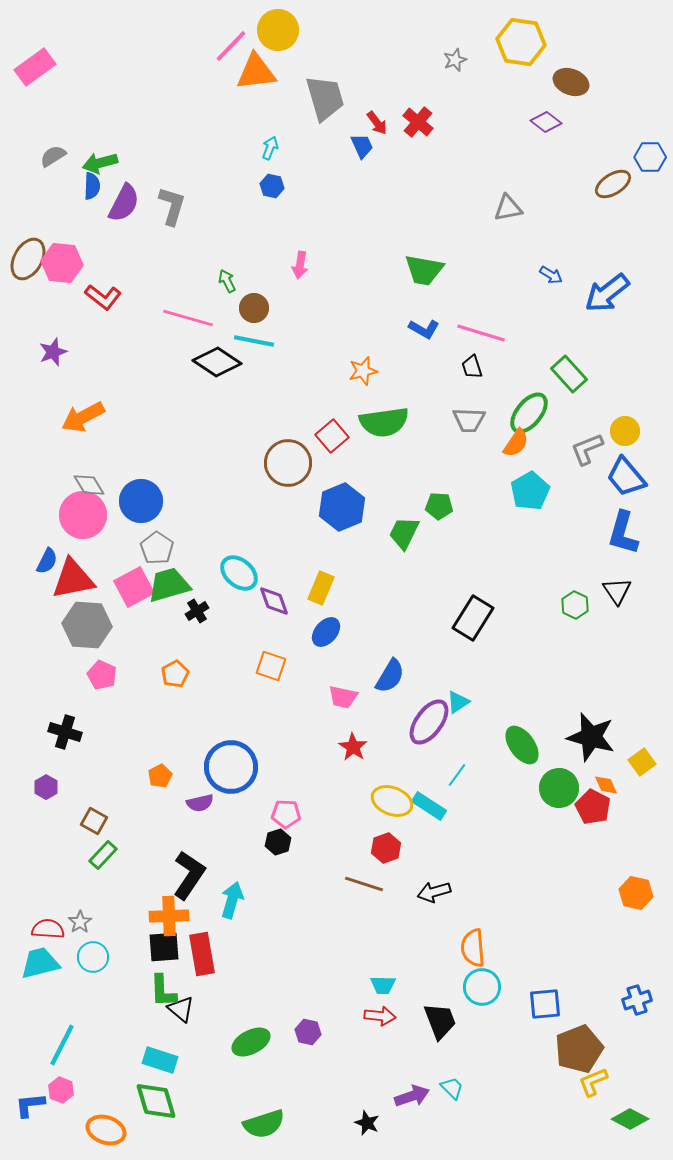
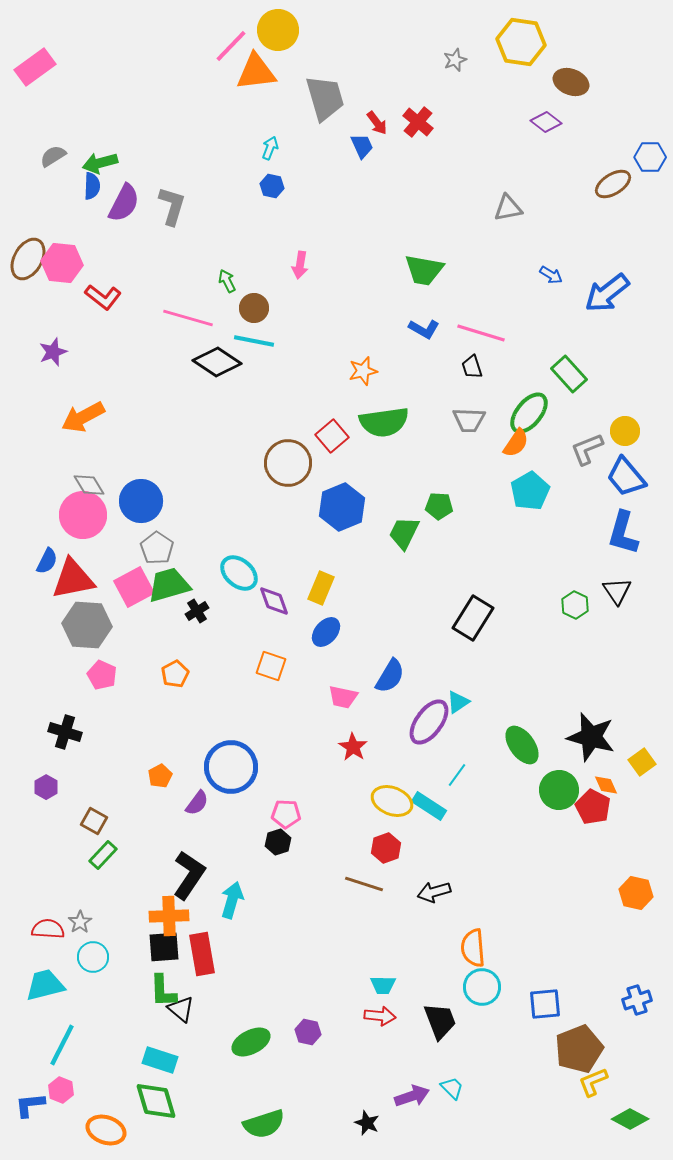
green circle at (559, 788): moved 2 px down
purple semicircle at (200, 803): moved 3 px left; rotated 40 degrees counterclockwise
cyan trapezoid at (40, 963): moved 5 px right, 22 px down
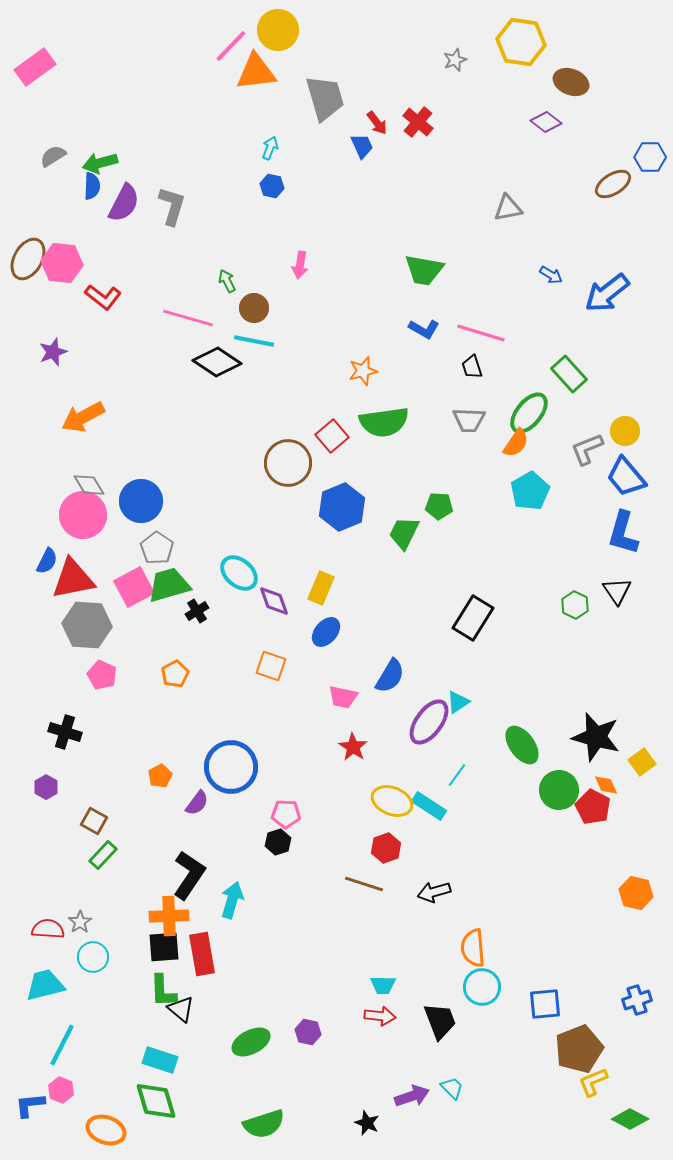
black star at (591, 737): moved 5 px right
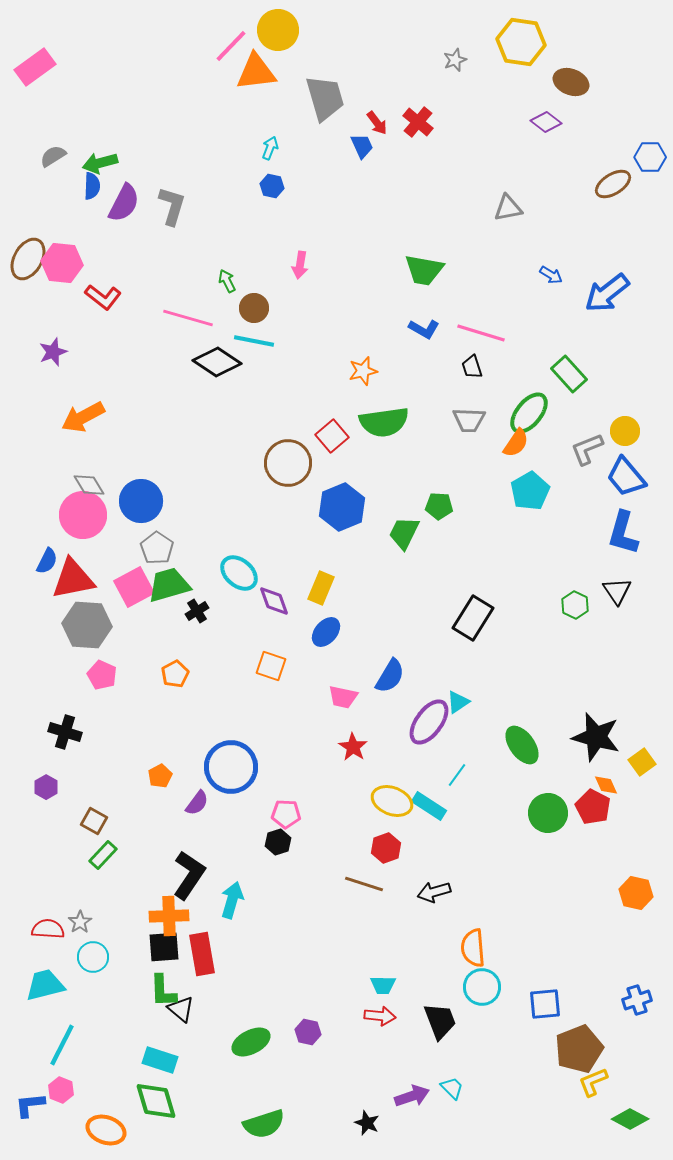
green circle at (559, 790): moved 11 px left, 23 px down
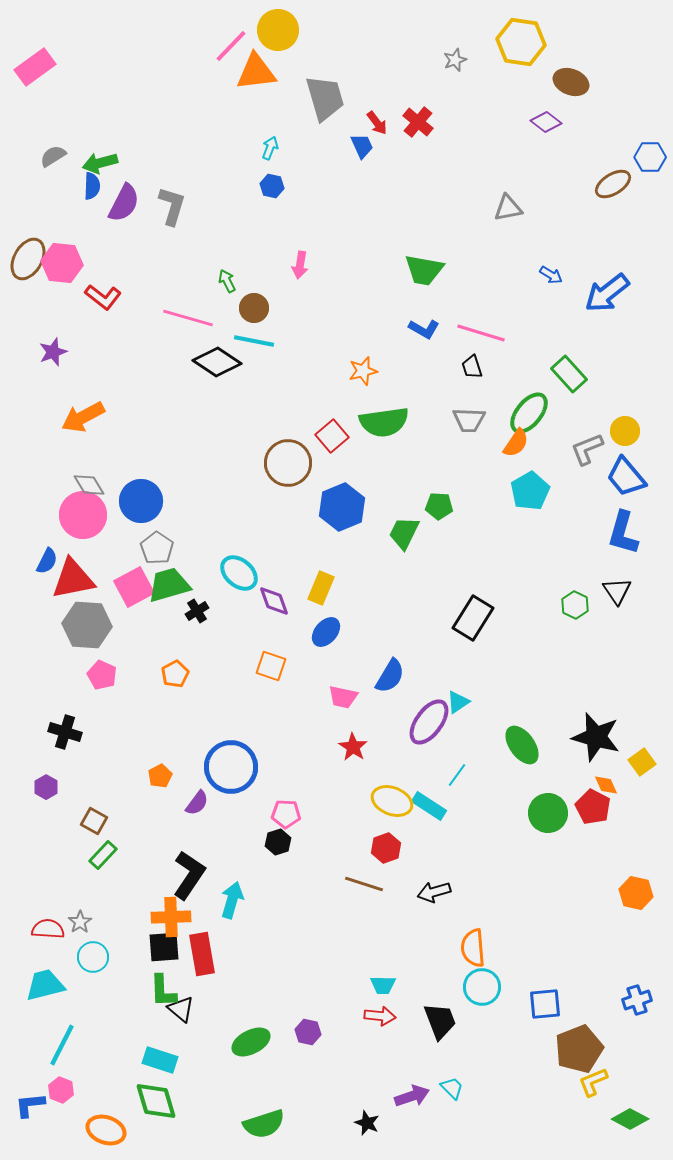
orange cross at (169, 916): moved 2 px right, 1 px down
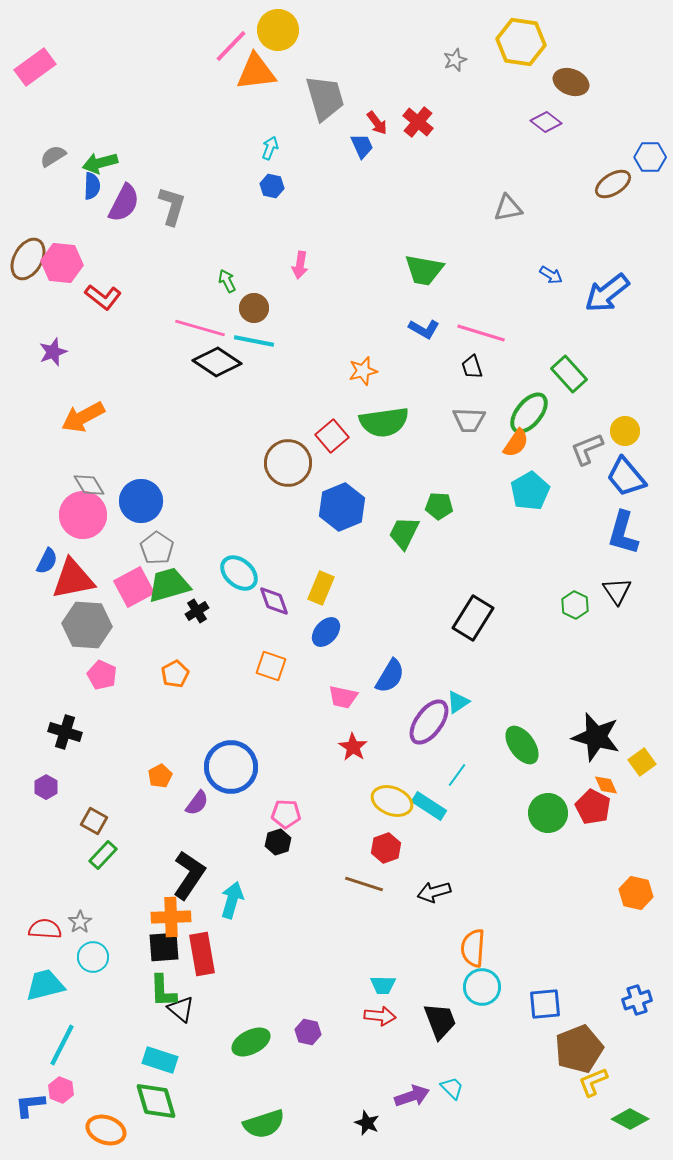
pink line at (188, 318): moved 12 px right, 10 px down
red semicircle at (48, 929): moved 3 px left
orange semicircle at (473, 948): rotated 9 degrees clockwise
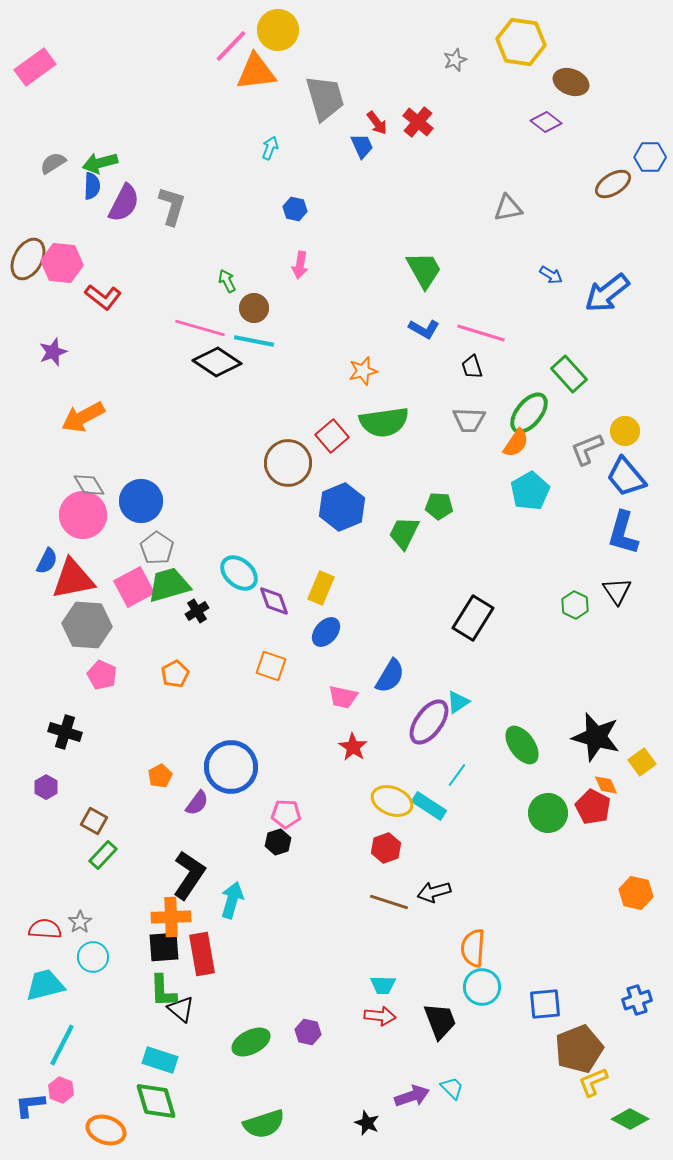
gray semicircle at (53, 156): moved 7 px down
blue hexagon at (272, 186): moved 23 px right, 23 px down
green trapezoid at (424, 270): rotated 129 degrees counterclockwise
brown line at (364, 884): moved 25 px right, 18 px down
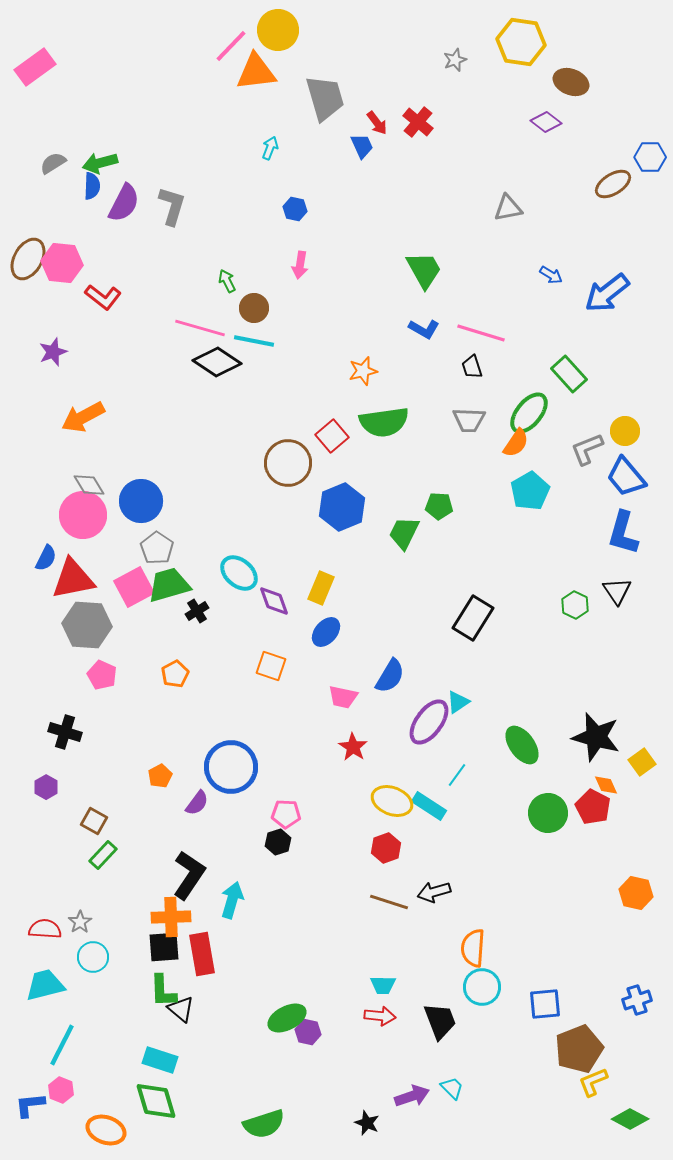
blue semicircle at (47, 561): moved 1 px left, 3 px up
green ellipse at (251, 1042): moved 36 px right, 24 px up
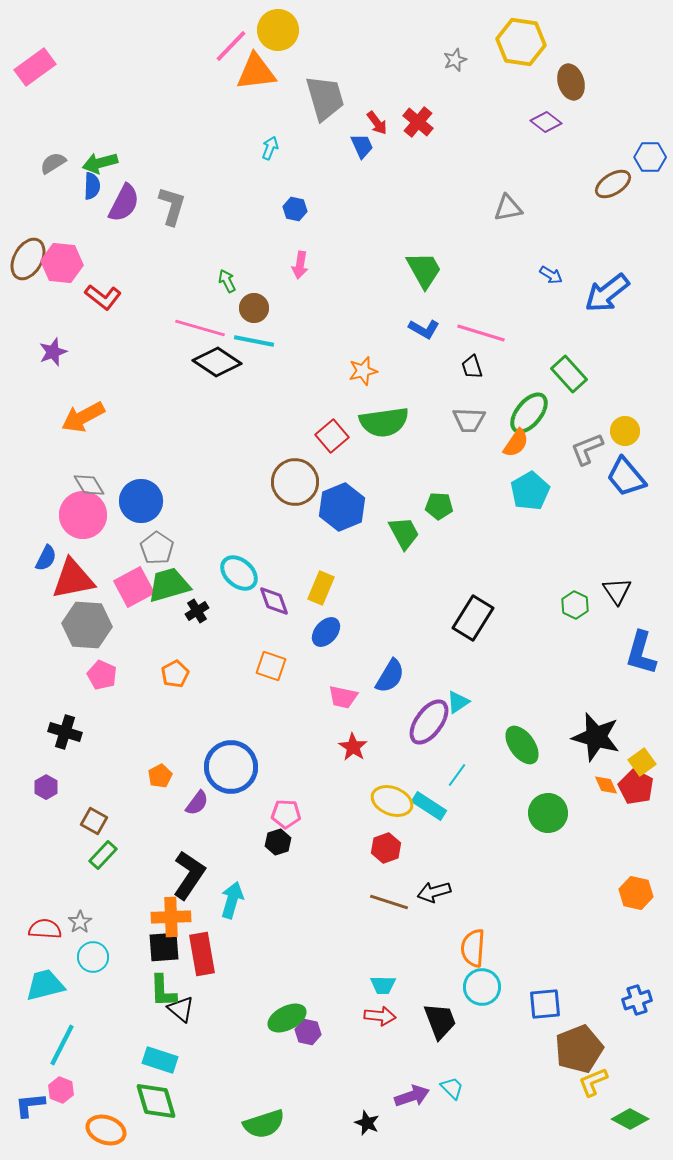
brown ellipse at (571, 82): rotated 52 degrees clockwise
brown circle at (288, 463): moved 7 px right, 19 px down
green trapezoid at (404, 533): rotated 126 degrees clockwise
blue L-shape at (623, 533): moved 18 px right, 120 px down
red pentagon at (593, 807): moved 43 px right, 20 px up
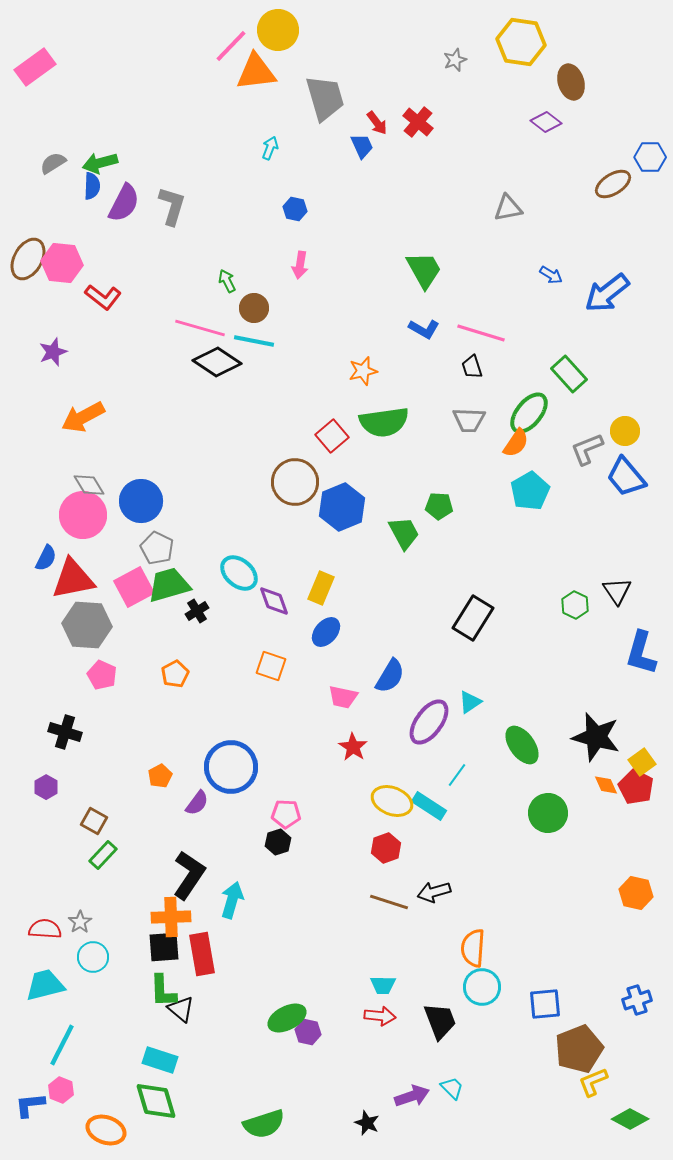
gray pentagon at (157, 548): rotated 8 degrees counterclockwise
cyan triangle at (458, 702): moved 12 px right
